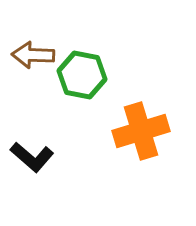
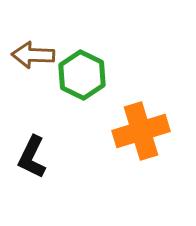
green hexagon: rotated 15 degrees clockwise
black L-shape: rotated 75 degrees clockwise
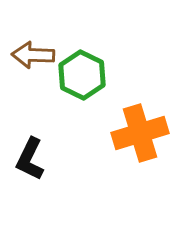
orange cross: moved 1 px left, 2 px down
black L-shape: moved 2 px left, 2 px down
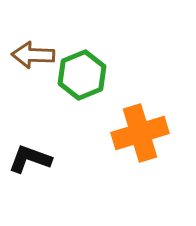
green hexagon: rotated 12 degrees clockwise
black L-shape: rotated 84 degrees clockwise
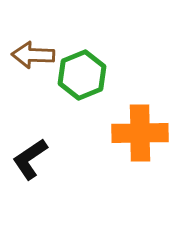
orange cross: rotated 16 degrees clockwise
black L-shape: rotated 54 degrees counterclockwise
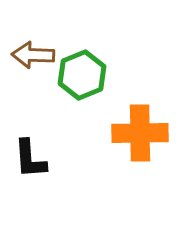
black L-shape: rotated 60 degrees counterclockwise
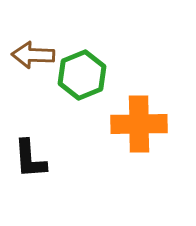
orange cross: moved 1 px left, 9 px up
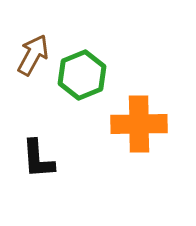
brown arrow: rotated 117 degrees clockwise
black L-shape: moved 8 px right
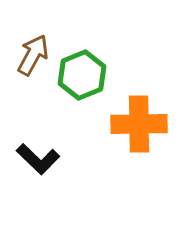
black L-shape: rotated 42 degrees counterclockwise
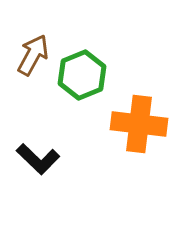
orange cross: rotated 8 degrees clockwise
